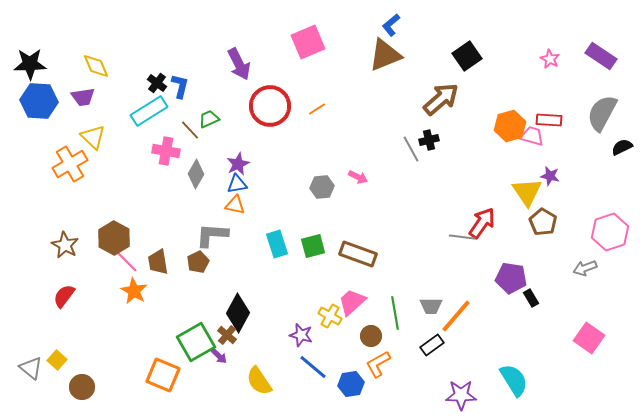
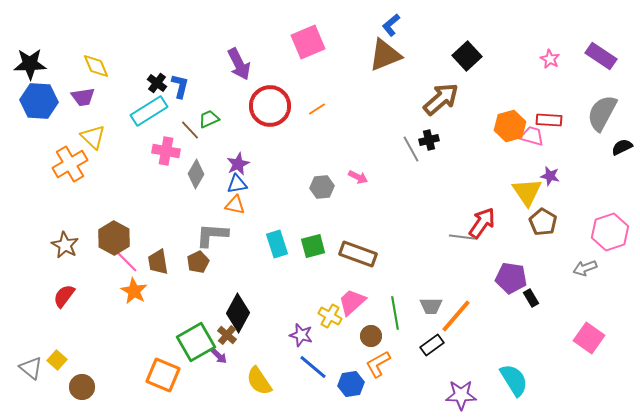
black square at (467, 56): rotated 8 degrees counterclockwise
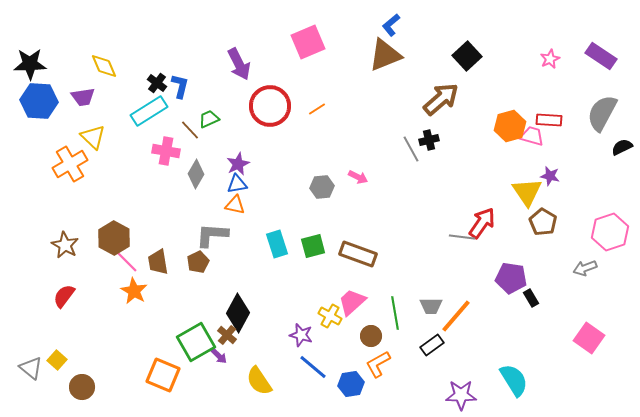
pink star at (550, 59): rotated 18 degrees clockwise
yellow diamond at (96, 66): moved 8 px right
